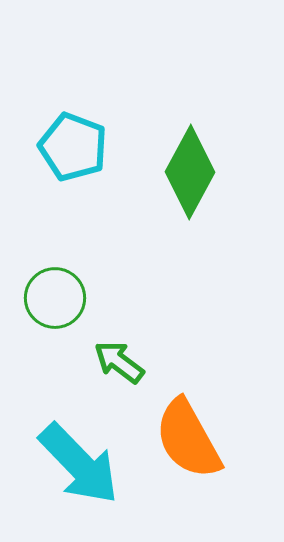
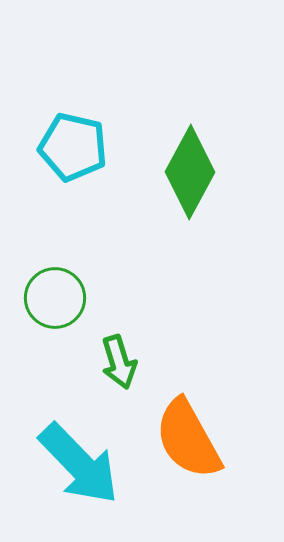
cyan pentagon: rotated 8 degrees counterclockwise
green arrow: rotated 144 degrees counterclockwise
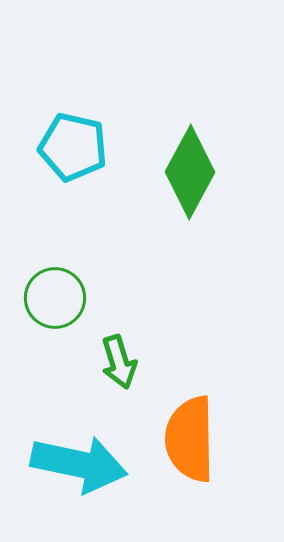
orange semicircle: moved 2 px right; rotated 28 degrees clockwise
cyan arrow: rotated 34 degrees counterclockwise
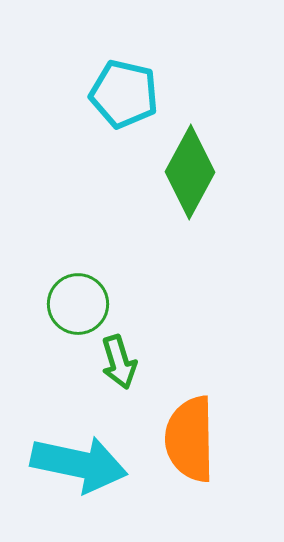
cyan pentagon: moved 51 px right, 53 px up
green circle: moved 23 px right, 6 px down
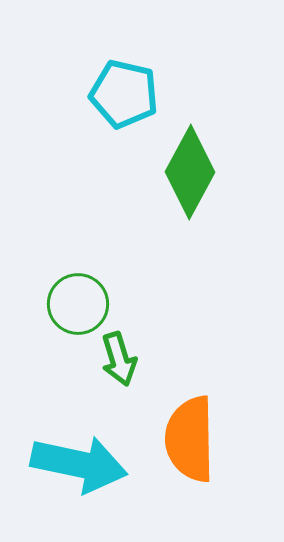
green arrow: moved 3 px up
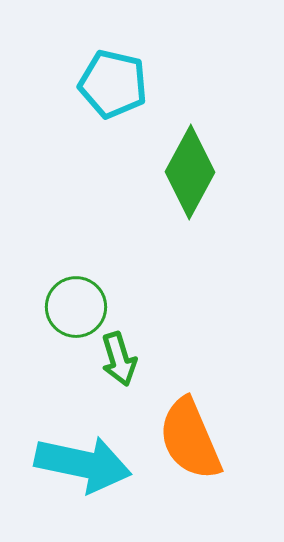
cyan pentagon: moved 11 px left, 10 px up
green circle: moved 2 px left, 3 px down
orange semicircle: rotated 22 degrees counterclockwise
cyan arrow: moved 4 px right
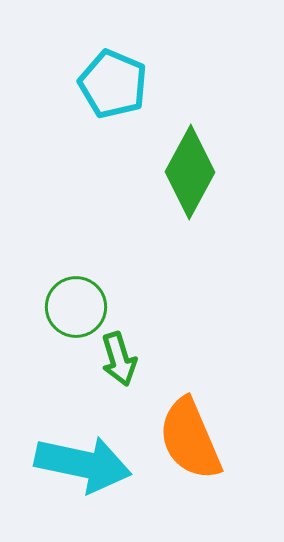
cyan pentagon: rotated 10 degrees clockwise
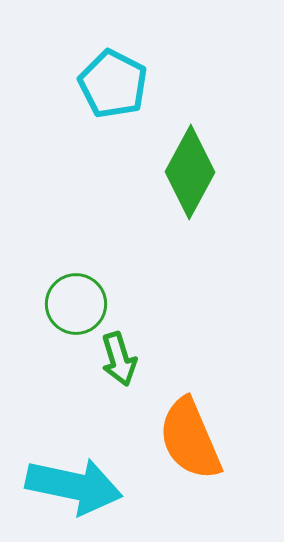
cyan pentagon: rotated 4 degrees clockwise
green circle: moved 3 px up
cyan arrow: moved 9 px left, 22 px down
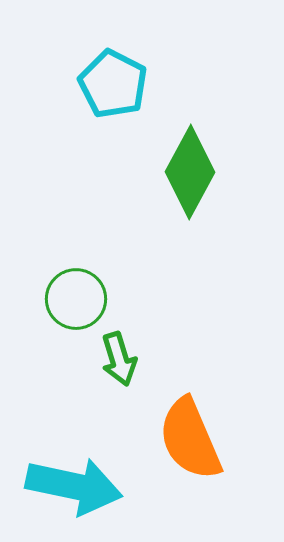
green circle: moved 5 px up
